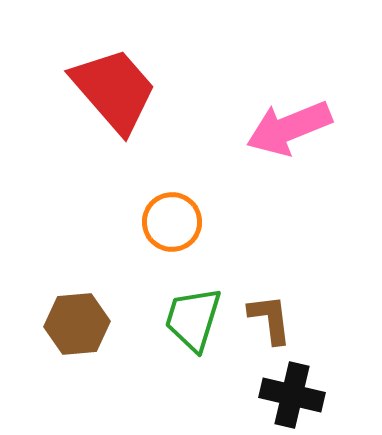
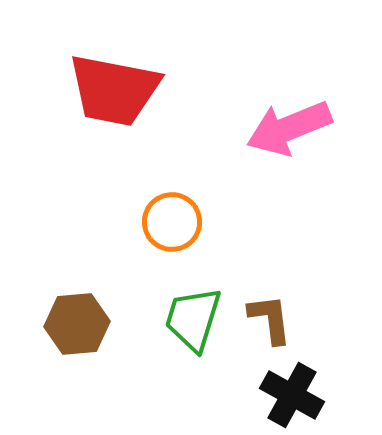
red trapezoid: rotated 142 degrees clockwise
black cross: rotated 16 degrees clockwise
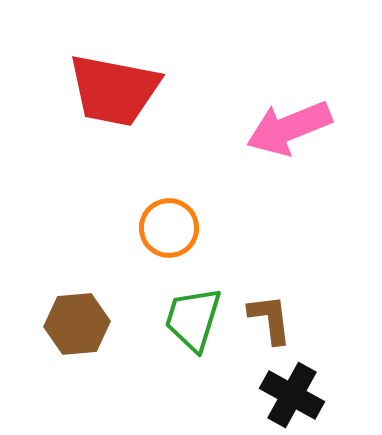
orange circle: moved 3 px left, 6 px down
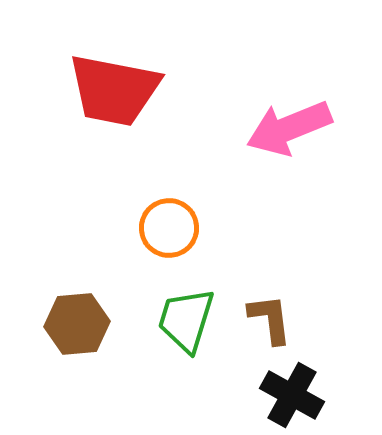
green trapezoid: moved 7 px left, 1 px down
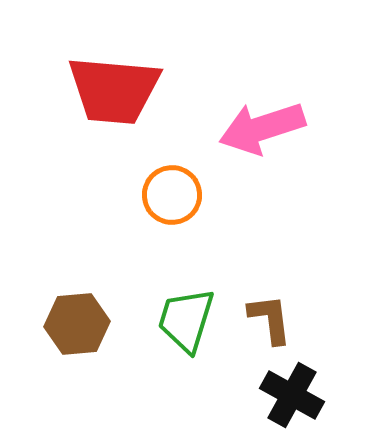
red trapezoid: rotated 6 degrees counterclockwise
pink arrow: moved 27 px left; rotated 4 degrees clockwise
orange circle: moved 3 px right, 33 px up
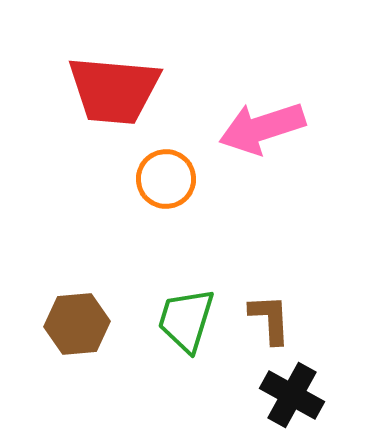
orange circle: moved 6 px left, 16 px up
brown L-shape: rotated 4 degrees clockwise
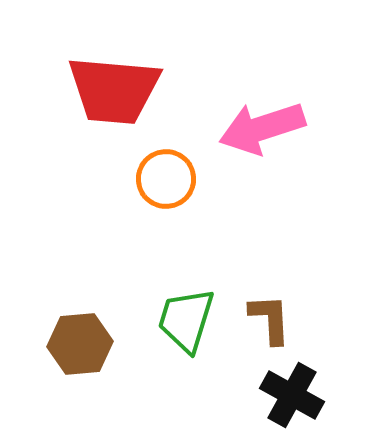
brown hexagon: moved 3 px right, 20 px down
